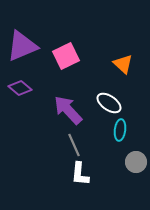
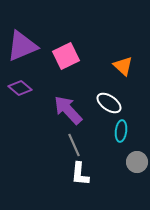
orange triangle: moved 2 px down
cyan ellipse: moved 1 px right, 1 px down
gray circle: moved 1 px right
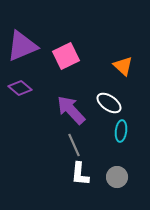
purple arrow: moved 3 px right
gray circle: moved 20 px left, 15 px down
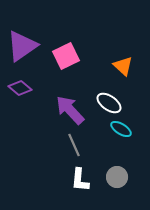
purple triangle: rotated 12 degrees counterclockwise
purple arrow: moved 1 px left
cyan ellipse: moved 2 px up; rotated 65 degrees counterclockwise
white L-shape: moved 6 px down
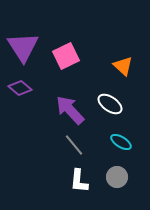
purple triangle: moved 1 px right, 1 px down; rotated 28 degrees counterclockwise
white ellipse: moved 1 px right, 1 px down
cyan ellipse: moved 13 px down
gray line: rotated 15 degrees counterclockwise
white L-shape: moved 1 px left, 1 px down
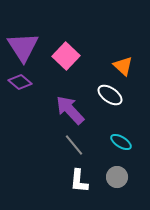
pink square: rotated 20 degrees counterclockwise
purple diamond: moved 6 px up
white ellipse: moved 9 px up
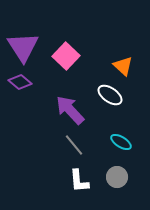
white L-shape: rotated 10 degrees counterclockwise
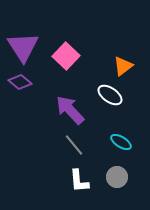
orange triangle: rotated 40 degrees clockwise
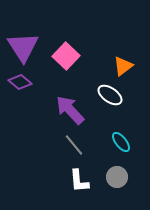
cyan ellipse: rotated 20 degrees clockwise
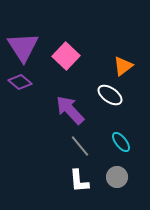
gray line: moved 6 px right, 1 px down
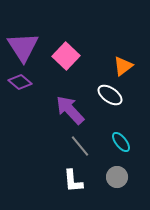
white L-shape: moved 6 px left
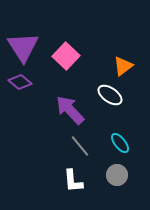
cyan ellipse: moved 1 px left, 1 px down
gray circle: moved 2 px up
